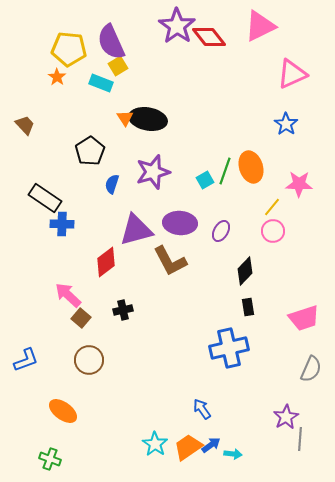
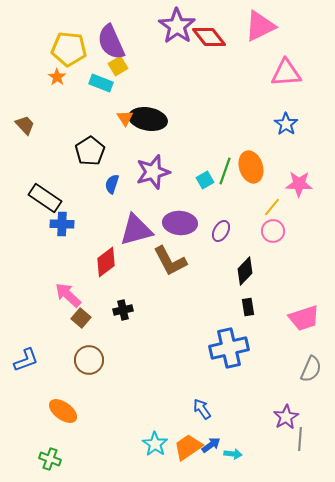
pink triangle at (292, 74): moved 6 px left, 1 px up; rotated 20 degrees clockwise
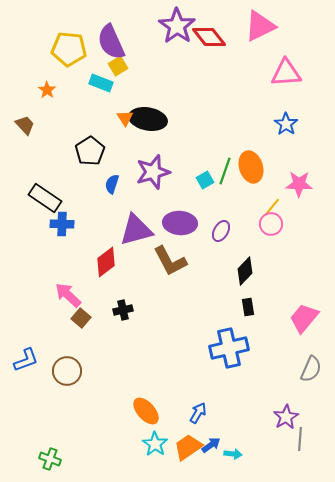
orange star at (57, 77): moved 10 px left, 13 px down
pink circle at (273, 231): moved 2 px left, 7 px up
pink trapezoid at (304, 318): rotated 148 degrees clockwise
brown circle at (89, 360): moved 22 px left, 11 px down
blue arrow at (202, 409): moved 4 px left, 4 px down; rotated 65 degrees clockwise
orange ellipse at (63, 411): moved 83 px right; rotated 12 degrees clockwise
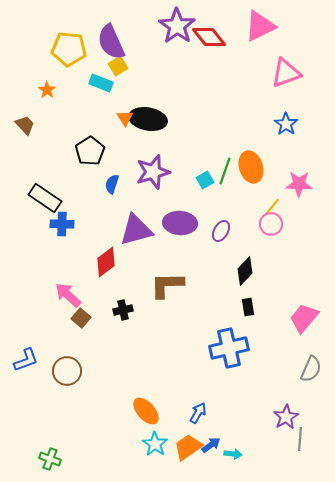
pink triangle at (286, 73): rotated 16 degrees counterclockwise
brown L-shape at (170, 261): moved 3 px left, 24 px down; rotated 117 degrees clockwise
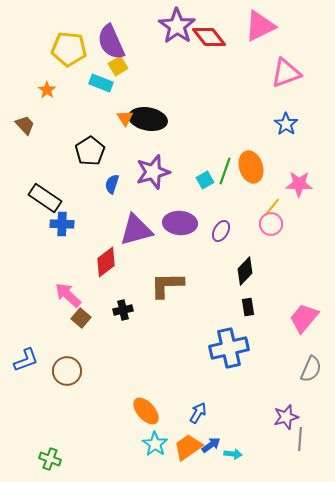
purple star at (286, 417): rotated 15 degrees clockwise
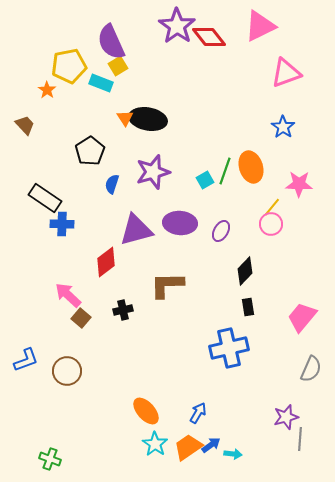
yellow pentagon at (69, 49): moved 17 px down; rotated 16 degrees counterclockwise
blue star at (286, 124): moved 3 px left, 3 px down
pink trapezoid at (304, 318): moved 2 px left, 1 px up
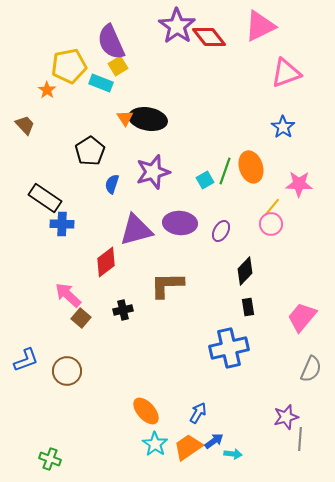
blue arrow at (211, 445): moved 3 px right, 4 px up
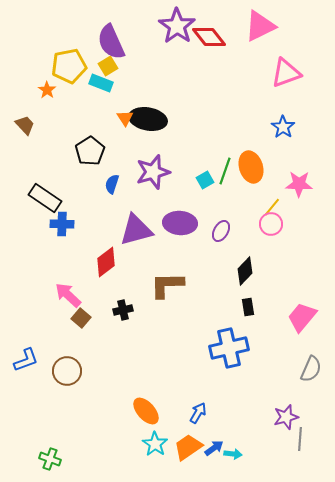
yellow square at (118, 66): moved 10 px left
blue arrow at (214, 441): moved 7 px down
